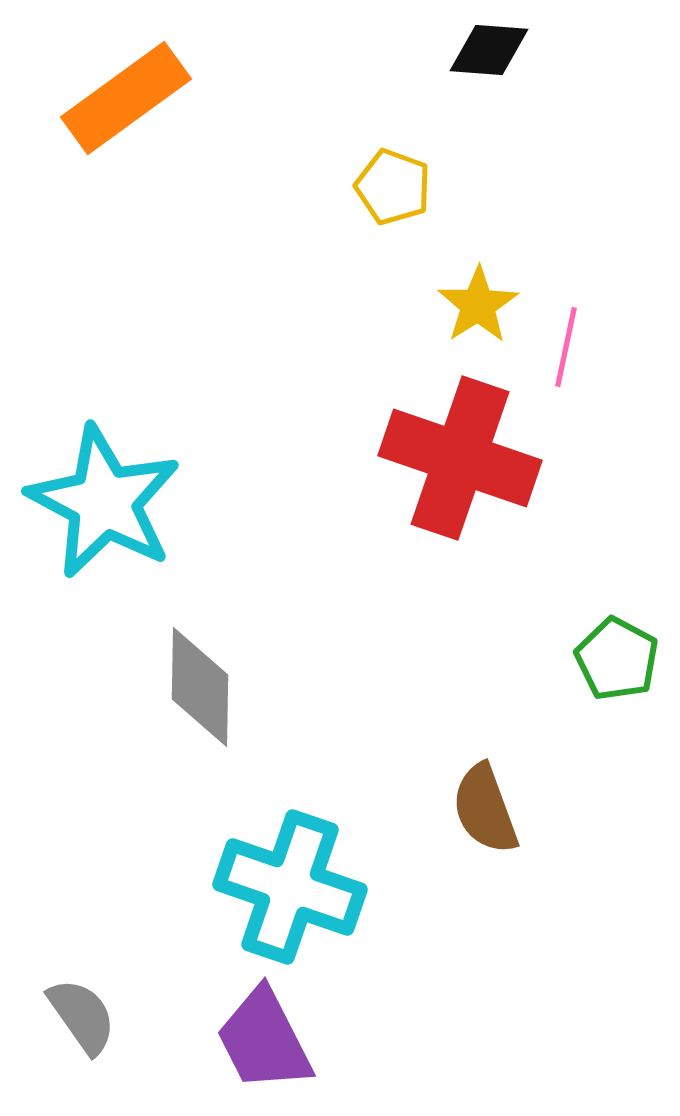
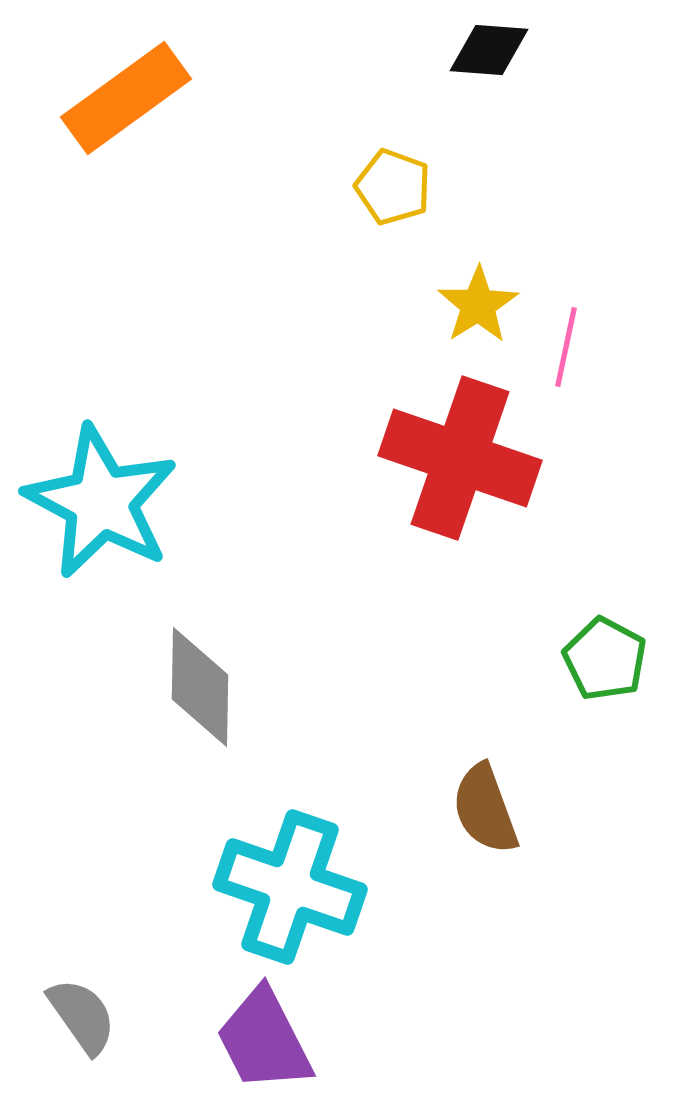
cyan star: moved 3 px left
green pentagon: moved 12 px left
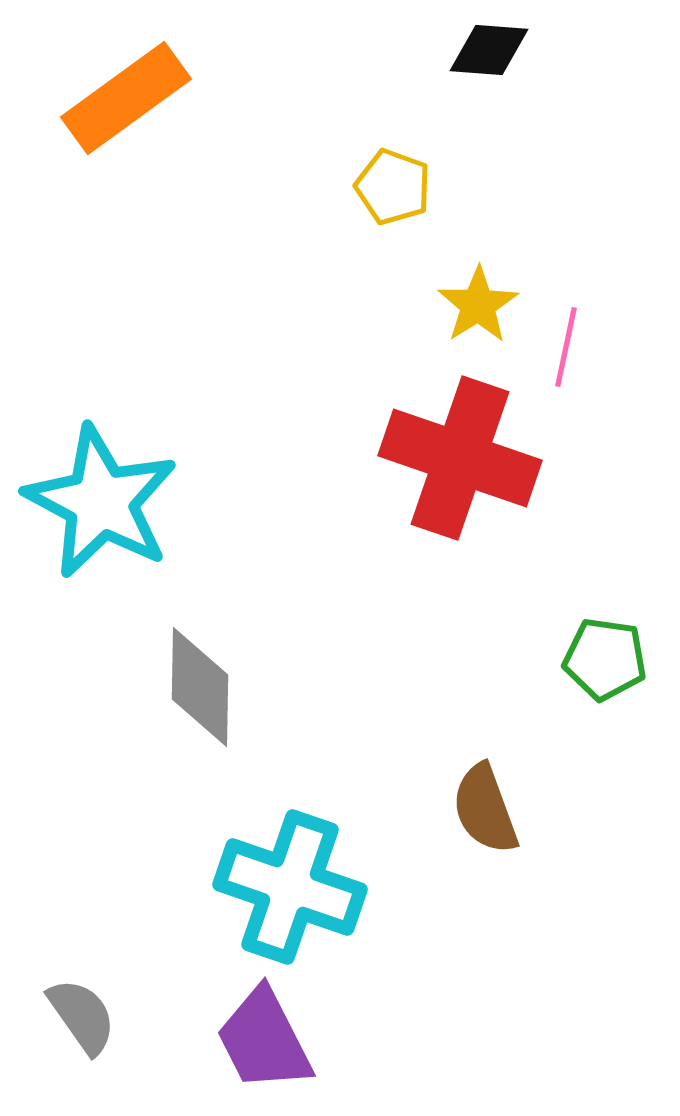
green pentagon: rotated 20 degrees counterclockwise
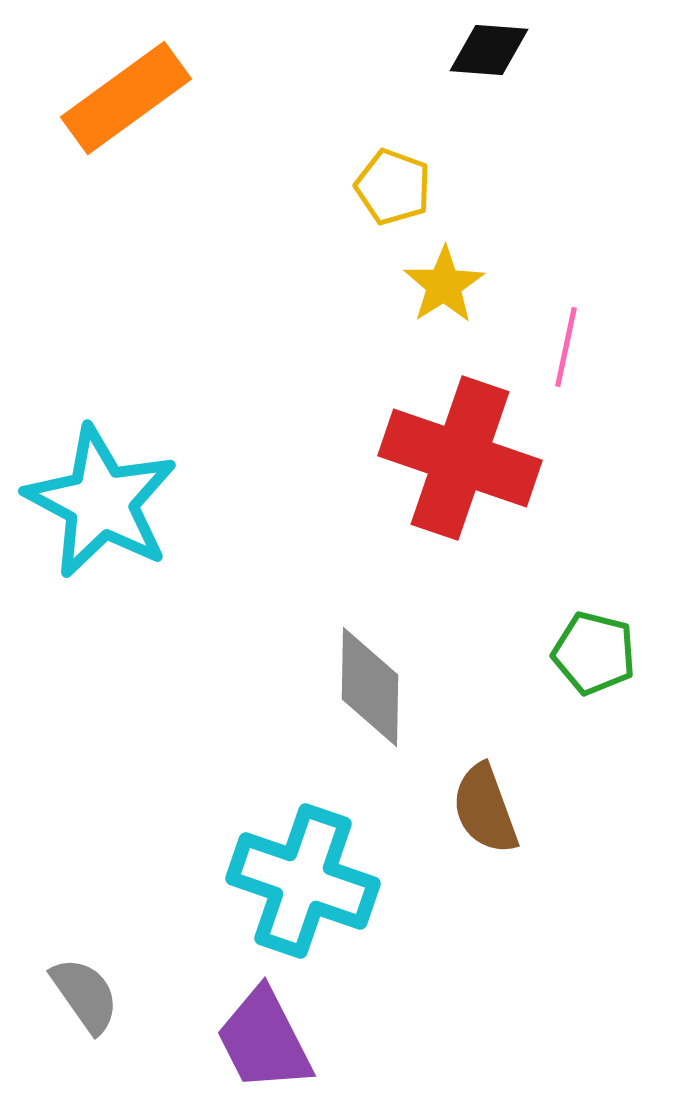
yellow star: moved 34 px left, 20 px up
green pentagon: moved 11 px left, 6 px up; rotated 6 degrees clockwise
gray diamond: moved 170 px right
cyan cross: moved 13 px right, 6 px up
gray semicircle: moved 3 px right, 21 px up
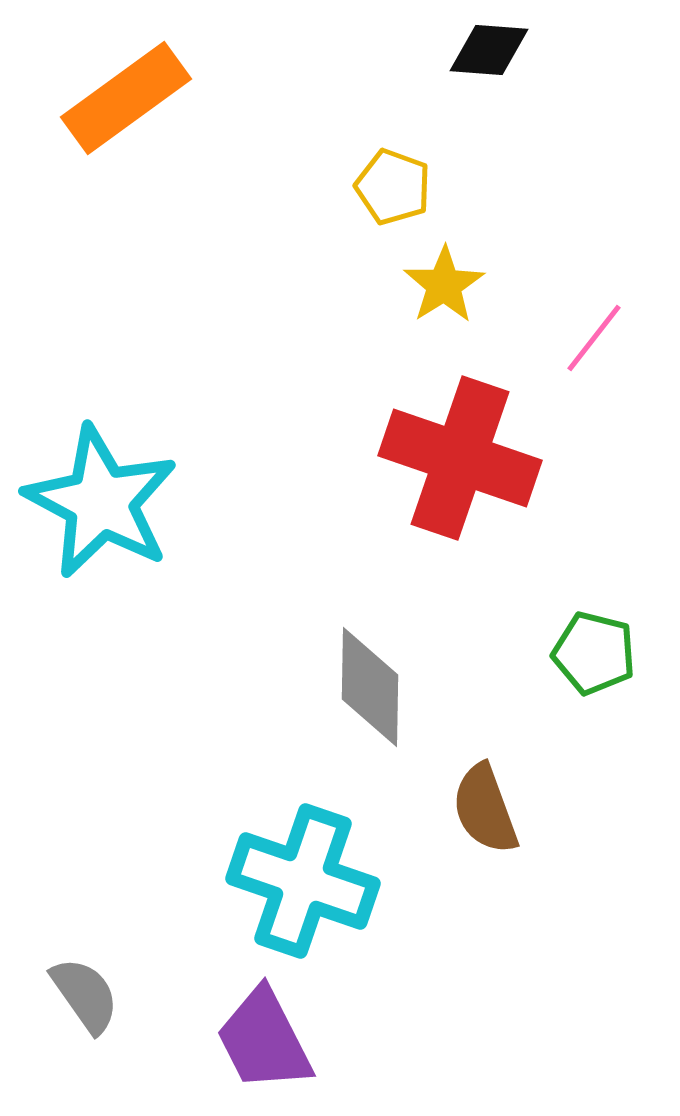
pink line: moved 28 px right, 9 px up; rotated 26 degrees clockwise
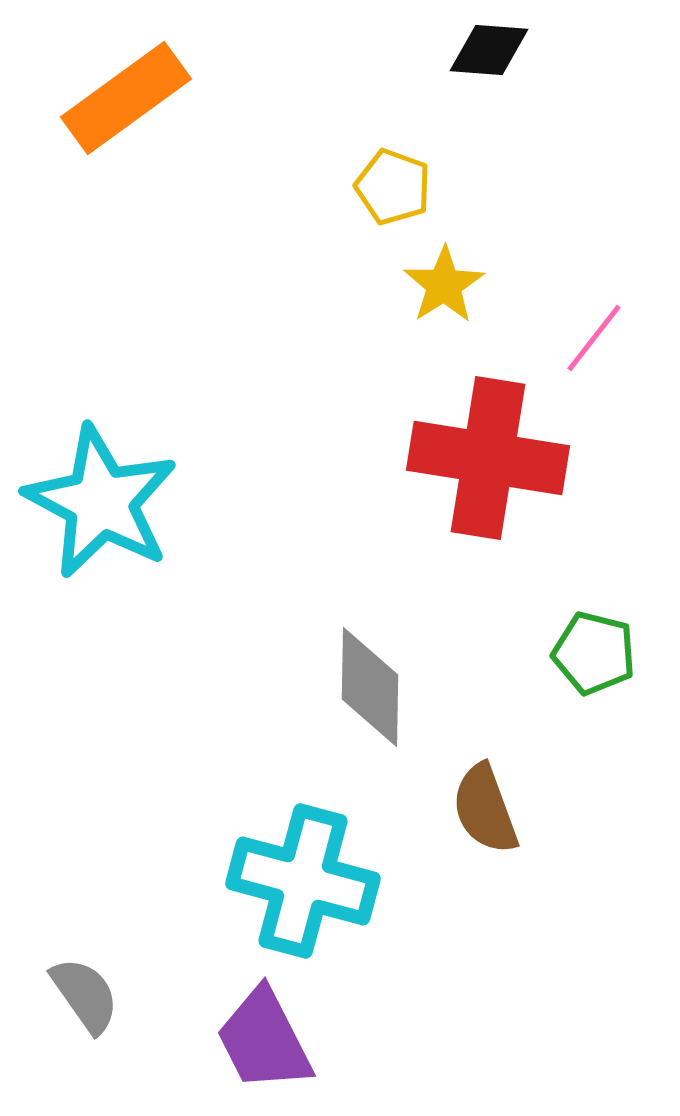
red cross: moved 28 px right; rotated 10 degrees counterclockwise
cyan cross: rotated 4 degrees counterclockwise
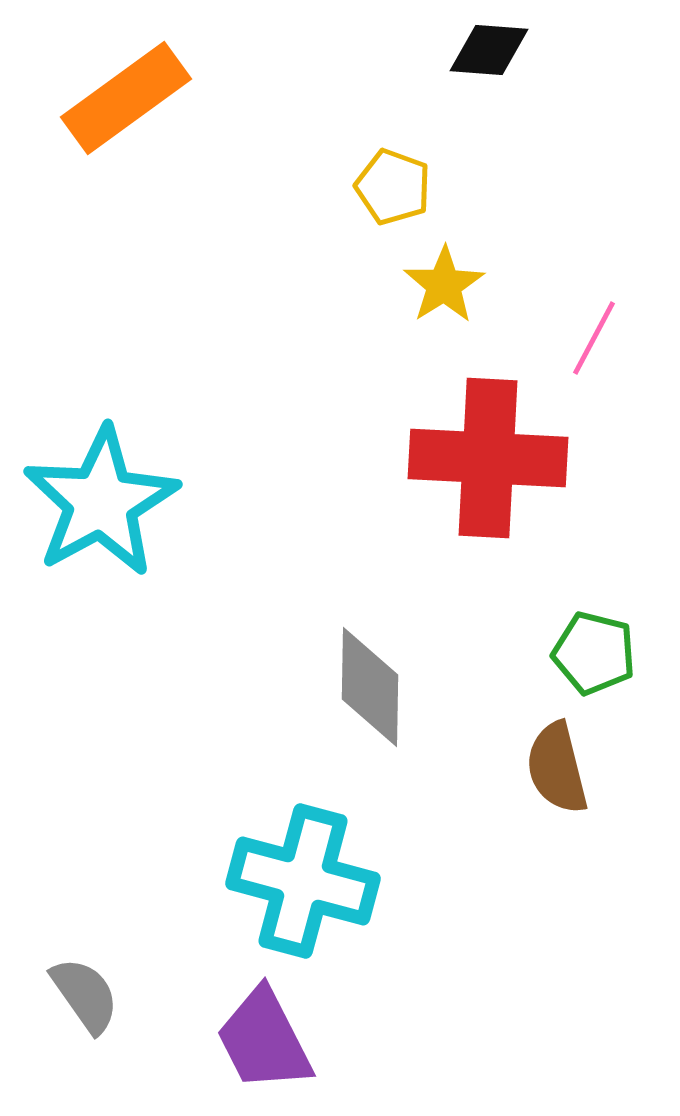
pink line: rotated 10 degrees counterclockwise
red cross: rotated 6 degrees counterclockwise
cyan star: rotated 15 degrees clockwise
brown semicircle: moved 72 px right, 41 px up; rotated 6 degrees clockwise
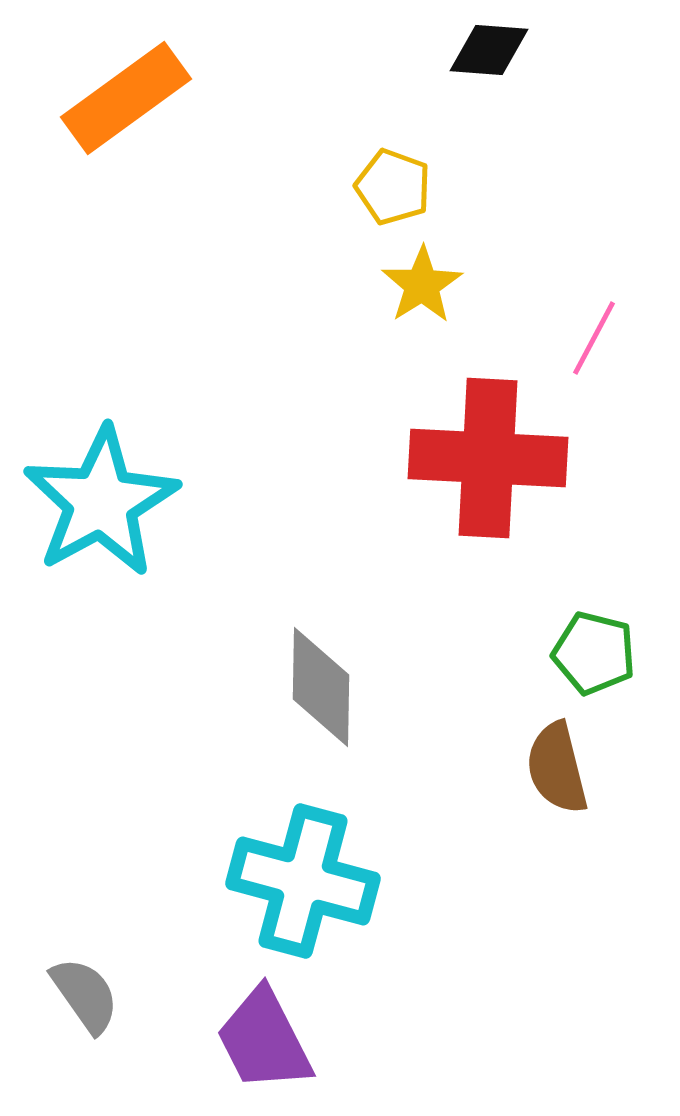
yellow star: moved 22 px left
gray diamond: moved 49 px left
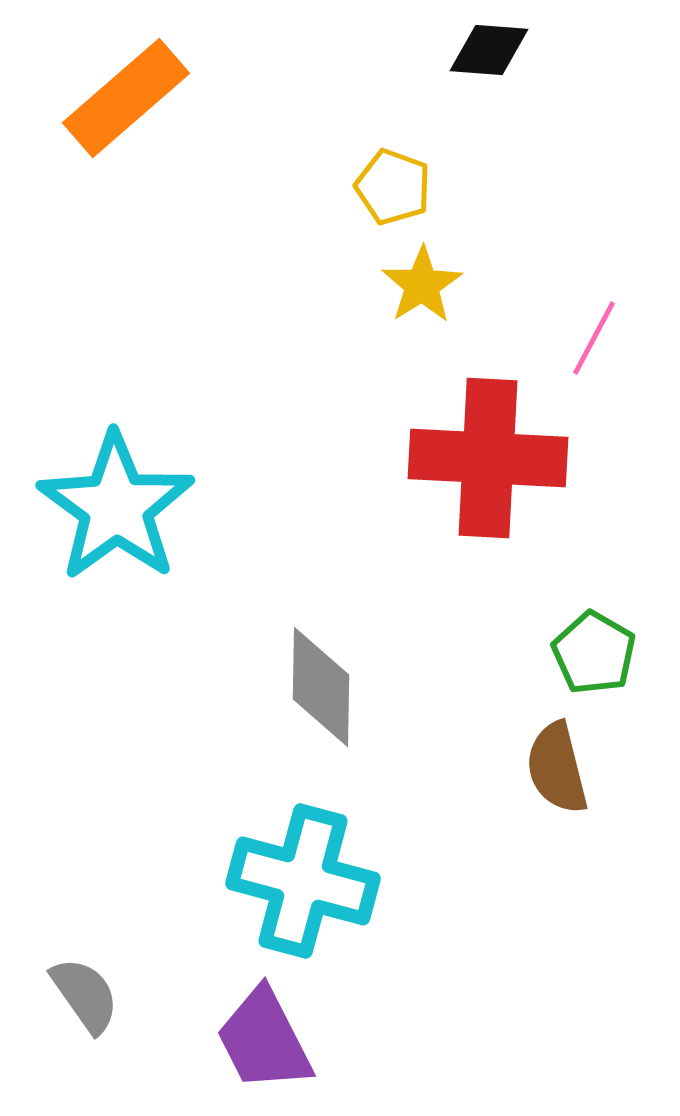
orange rectangle: rotated 5 degrees counterclockwise
cyan star: moved 15 px right, 5 px down; rotated 7 degrees counterclockwise
green pentagon: rotated 16 degrees clockwise
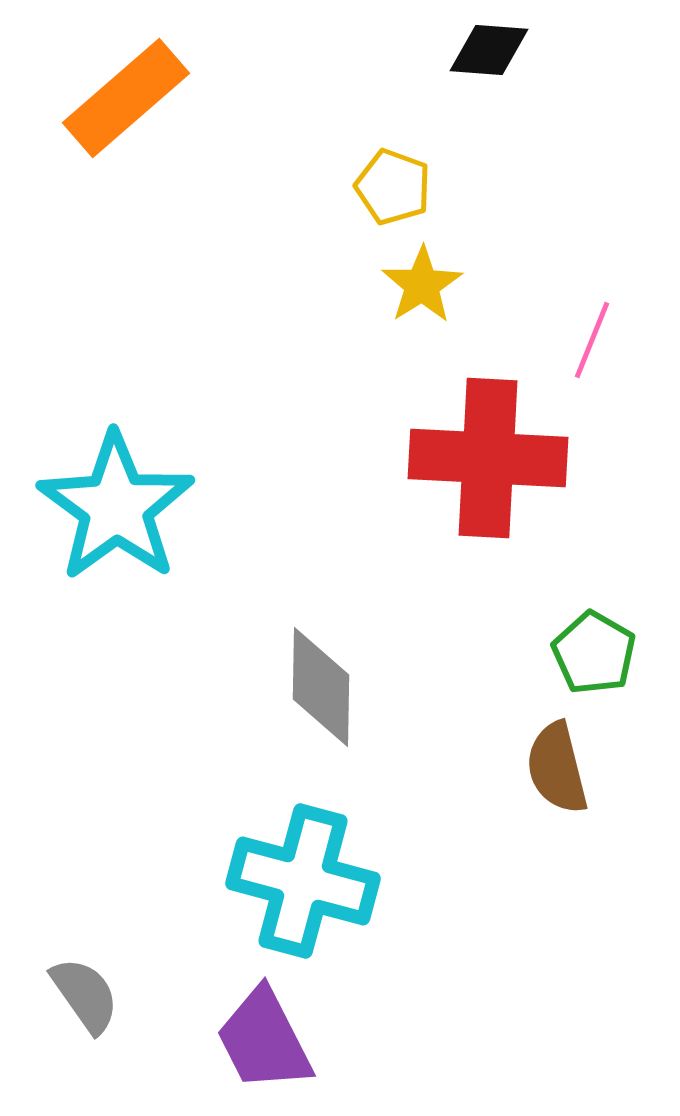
pink line: moved 2 px left, 2 px down; rotated 6 degrees counterclockwise
